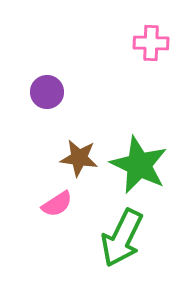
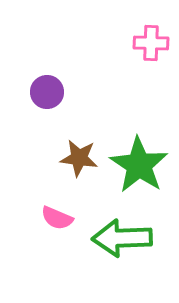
green star: rotated 8 degrees clockwise
pink semicircle: moved 14 px down; rotated 56 degrees clockwise
green arrow: rotated 62 degrees clockwise
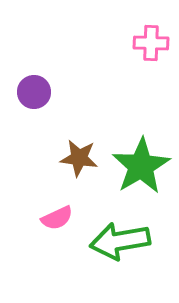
purple circle: moved 13 px left
green star: moved 2 px right, 1 px down; rotated 8 degrees clockwise
pink semicircle: rotated 48 degrees counterclockwise
green arrow: moved 2 px left, 3 px down; rotated 8 degrees counterclockwise
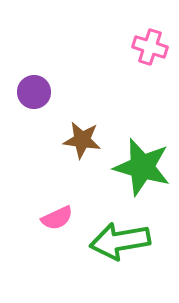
pink cross: moved 1 px left, 4 px down; rotated 16 degrees clockwise
brown star: moved 3 px right, 18 px up
green star: moved 1 px right, 1 px down; rotated 26 degrees counterclockwise
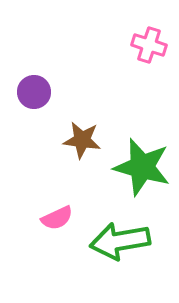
pink cross: moved 1 px left, 2 px up
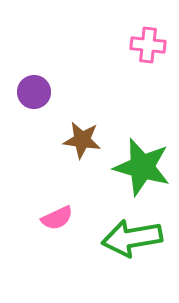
pink cross: moved 1 px left; rotated 12 degrees counterclockwise
green arrow: moved 12 px right, 3 px up
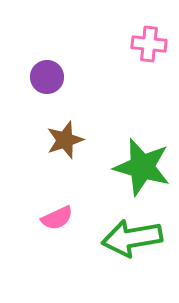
pink cross: moved 1 px right, 1 px up
purple circle: moved 13 px right, 15 px up
brown star: moved 17 px left; rotated 27 degrees counterclockwise
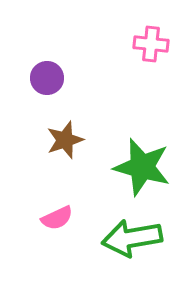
pink cross: moved 2 px right
purple circle: moved 1 px down
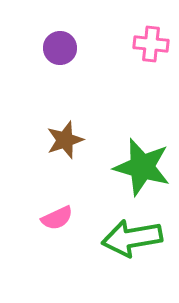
purple circle: moved 13 px right, 30 px up
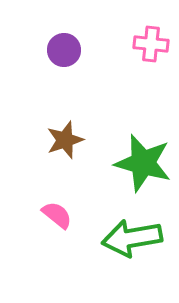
purple circle: moved 4 px right, 2 px down
green star: moved 1 px right, 4 px up
pink semicircle: moved 3 px up; rotated 116 degrees counterclockwise
